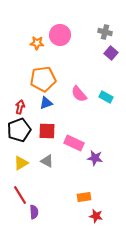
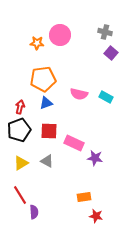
pink semicircle: rotated 36 degrees counterclockwise
red square: moved 2 px right
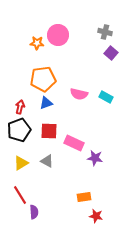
pink circle: moved 2 px left
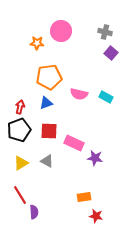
pink circle: moved 3 px right, 4 px up
orange pentagon: moved 6 px right, 2 px up
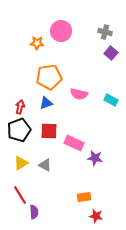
cyan rectangle: moved 5 px right, 3 px down
gray triangle: moved 2 px left, 4 px down
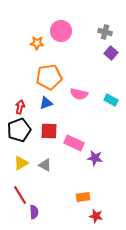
orange rectangle: moved 1 px left
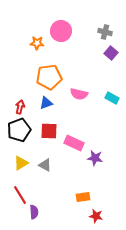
cyan rectangle: moved 1 px right, 2 px up
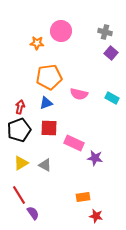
red square: moved 3 px up
red line: moved 1 px left
purple semicircle: moved 1 px left, 1 px down; rotated 32 degrees counterclockwise
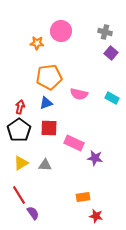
black pentagon: rotated 15 degrees counterclockwise
gray triangle: rotated 24 degrees counterclockwise
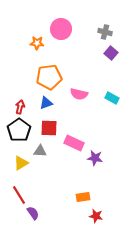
pink circle: moved 2 px up
gray triangle: moved 5 px left, 14 px up
